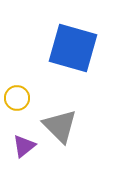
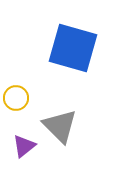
yellow circle: moved 1 px left
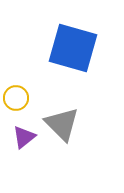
gray triangle: moved 2 px right, 2 px up
purple triangle: moved 9 px up
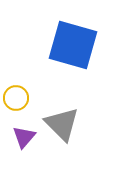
blue square: moved 3 px up
purple triangle: rotated 10 degrees counterclockwise
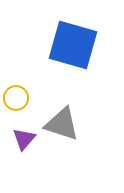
gray triangle: rotated 27 degrees counterclockwise
purple triangle: moved 2 px down
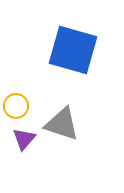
blue square: moved 5 px down
yellow circle: moved 8 px down
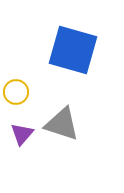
yellow circle: moved 14 px up
purple triangle: moved 2 px left, 5 px up
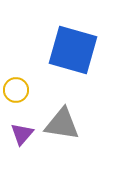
yellow circle: moved 2 px up
gray triangle: rotated 9 degrees counterclockwise
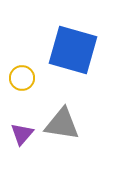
yellow circle: moved 6 px right, 12 px up
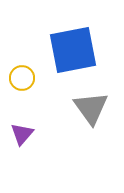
blue square: rotated 27 degrees counterclockwise
gray triangle: moved 29 px right, 16 px up; rotated 45 degrees clockwise
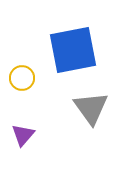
purple triangle: moved 1 px right, 1 px down
